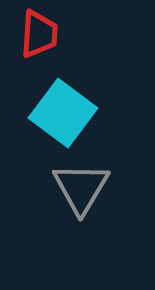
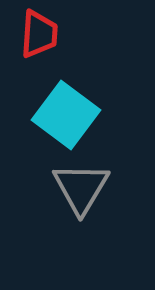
cyan square: moved 3 px right, 2 px down
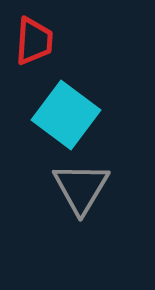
red trapezoid: moved 5 px left, 7 px down
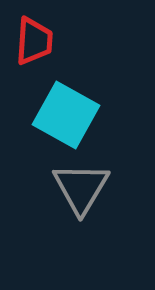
cyan square: rotated 8 degrees counterclockwise
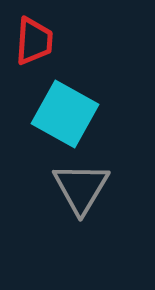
cyan square: moved 1 px left, 1 px up
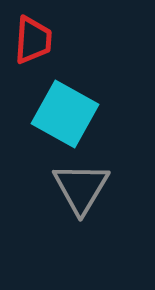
red trapezoid: moved 1 px left, 1 px up
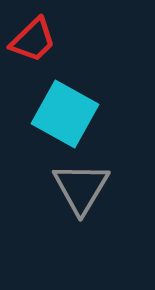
red trapezoid: rotated 42 degrees clockwise
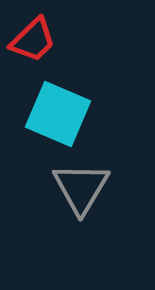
cyan square: moved 7 px left; rotated 6 degrees counterclockwise
